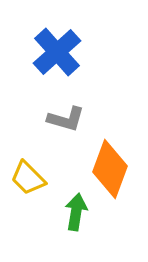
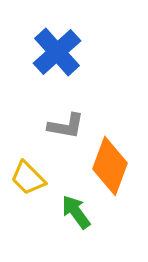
gray L-shape: moved 7 px down; rotated 6 degrees counterclockwise
orange diamond: moved 3 px up
green arrow: rotated 45 degrees counterclockwise
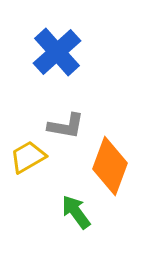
yellow trapezoid: moved 21 px up; rotated 105 degrees clockwise
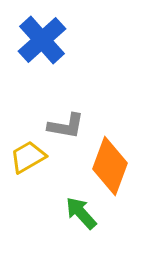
blue cross: moved 15 px left, 12 px up
green arrow: moved 5 px right, 1 px down; rotated 6 degrees counterclockwise
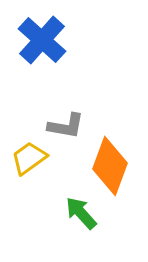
blue cross: rotated 6 degrees counterclockwise
yellow trapezoid: moved 1 px right, 1 px down; rotated 6 degrees counterclockwise
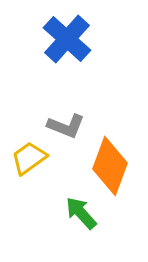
blue cross: moved 25 px right, 1 px up
gray L-shape: rotated 12 degrees clockwise
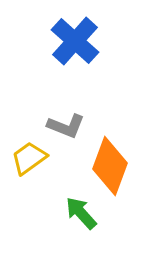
blue cross: moved 8 px right, 2 px down
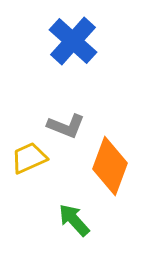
blue cross: moved 2 px left
yellow trapezoid: rotated 12 degrees clockwise
green arrow: moved 7 px left, 7 px down
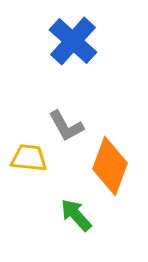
gray L-shape: rotated 39 degrees clockwise
yellow trapezoid: rotated 30 degrees clockwise
green arrow: moved 2 px right, 5 px up
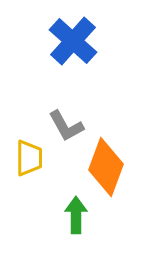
yellow trapezoid: rotated 84 degrees clockwise
orange diamond: moved 4 px left, 1 px down
green arrow: rotated 42 degrees clockwise
